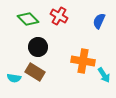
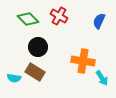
cyan arrow: moved 2 px left, 3 px down
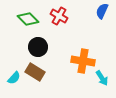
blue semicircle: moved 3 px right, 10 px up
cyan semicircle: rotated 56 degrees counterclockwise
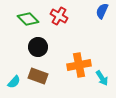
orange cross: moved 4 px left, 4 px down; rotated 20 degrees counterclockwise
brown rectangle: moved 3 px right, 4 px down; rotated 12 degrees counterclockwise
cyan semicircle: moved 4 px down
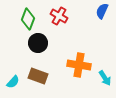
green diamond: rotated 65 degrees clockwise
black circle: moved 4 px up
orange cross: rotated 20 degrees clockwise
cyan arrow: moved 3 px right
cyan semicircle: moved 1 px left
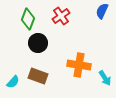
red cross: moved 2 px right; rotated 24 degrees clockwise
